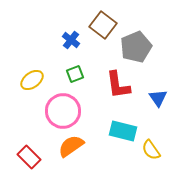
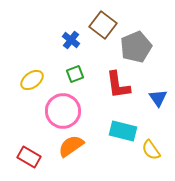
red rectangle: rotated 15 degrees counterclockwise
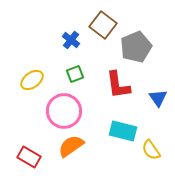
pink circle: moved 1 px right
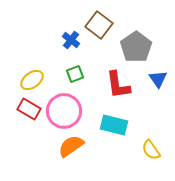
brown square: moved 4 px left
gray pentagon: rotated 12 degrees counterclockwise
blue triangle: moved 19 px up
cyan rectangle: moved 9 px left, 6 px up
red rectangle: moved 48 px up
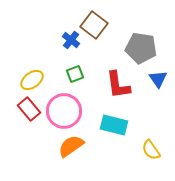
brown square: moved 5 px left
gray pentagon: moved 5 px right, 1 px down; rotated 28 degrees counterclockwise
red rectangle: rotated 20 degrees clockwise
